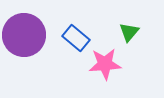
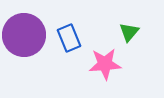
blue rectangle: moved 7 px left; rotated 28 degrees clockwise
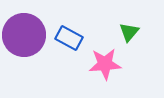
blue rectangle: rotated 40 degrees counterclockwise
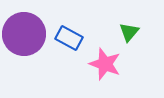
purple circle: moved 1 px up
pink star: rotated 24 degrees clockwise
